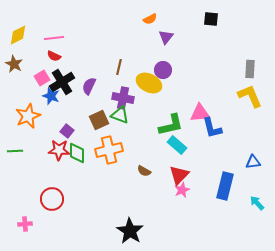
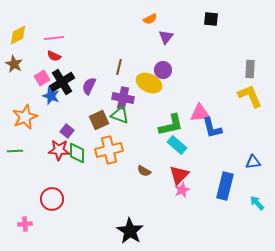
orange star: moved 3 px left, 1 px down
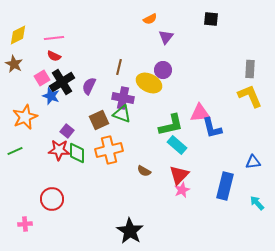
green triangle: moved 2 px right, 1 px up
green line: rotated 21 degrees counterclockwise
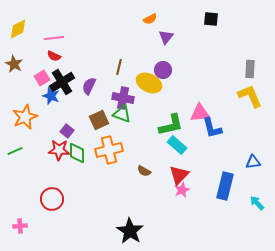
yellow diamond: moved 6 px up
pink cross: moved 5 px left, 2 px down
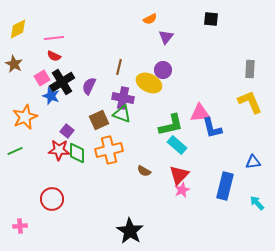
yellow L-shape: moved 6 px down
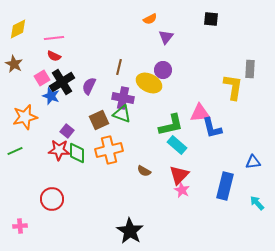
yellow L-shape: moved 17 px left, 15 px up; rotated 32 degrees clockwise
orange star: rotated 10 degrees clockwise
pink star: rotated 21 degrees counterclockwise
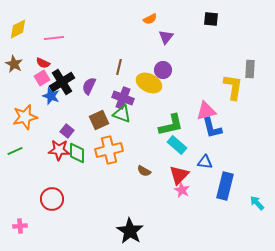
red semicircle: moved 11 px left, 7 px down
purple cross: rotated 10 degrees clockwise
pink triangle: moved 6 px right, 2 px up; rotated 10 degrees counterclockwise
blue triangle: moved 48 px left; rotated 14 degrees clockwise
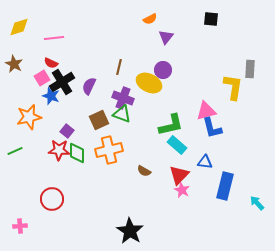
yellow diamond: moved 1 px right, 2 px up; rotated 10 degrees clockwise
red semicircle: moved 8 px right
orange star: moved 4 px right
